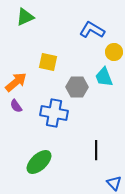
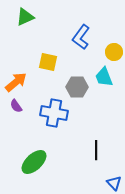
blue L-shape: moved 11 px left, 7 px down; rotated 85 degrees counterclockwise
green ellipse: moved 5 px left
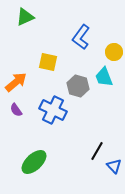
gray hexagon: moved 1 px right, 1 px up; rotated 15 degrees clockwise
purple semicircle: moved 4 px down
blue cross: moved 1 px left, 3 px up; rotated 16 degrees clockwise
black line: moved 1 px right, 1 px down; rotated 30 degrees clockwise
blue triangle: moved 17 px up
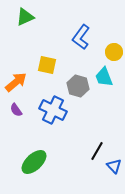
yellow square: moved 1 px left, 3 px down
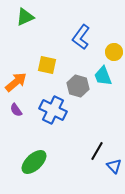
cyan trapezoid: moved 1 px left, 1 px up
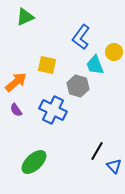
cyan trapezoid: moved 8 px left, 11 px up
